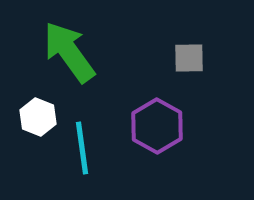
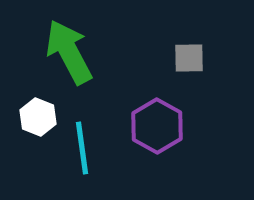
green arrow: rotated 8 degrees clockwise
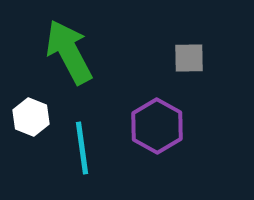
white hexagon: moved 7 px left
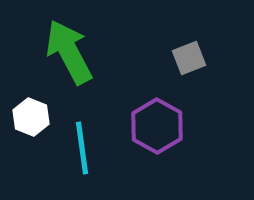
gray square: rotated 20 degrees counterclockwise
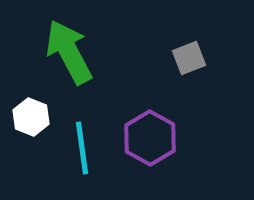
purple hexagon: moved 7 px left, 12 px down
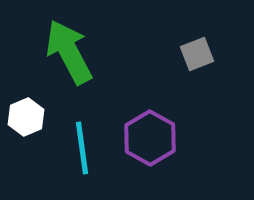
gray square: moved 8 px right, 4 px up
white hexagon: moved 5 px left; rotated 15 degrees clockwise
